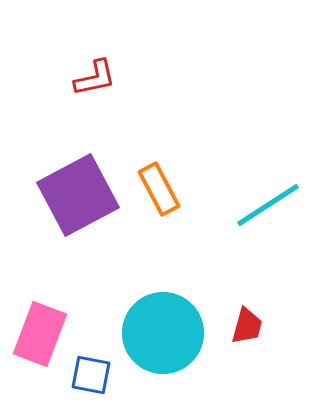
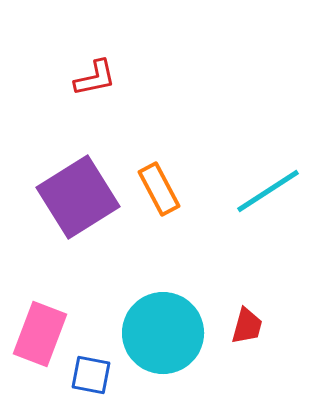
purple square: moved 2 px down; rotated 4 degrees counterclockwise
cyan line: moved 14 px up
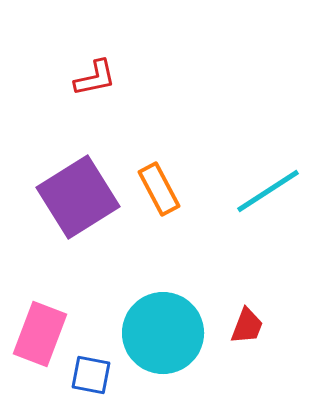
red trapezoid: rotated 6 degrees clockwise
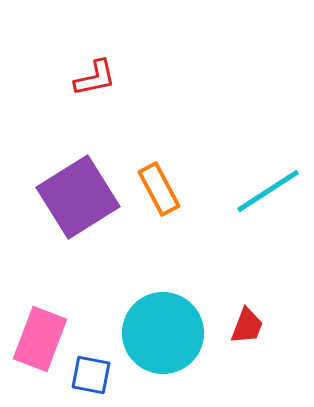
pink rectangle: moved 5 px down
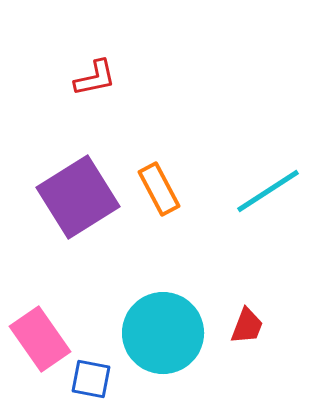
pink rectangle: rotated 56 degrees counterclockwise
blue square: moved 4 px down
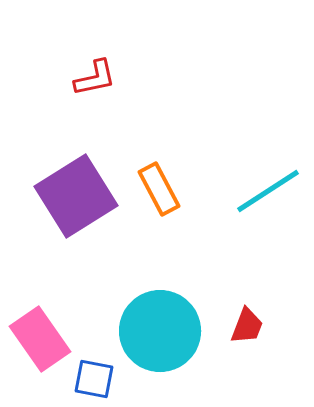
purple square: moved 2 px left, 1 px up
cyan circle: moved 3 px left, 2 px up
blue square: moved 3 px right
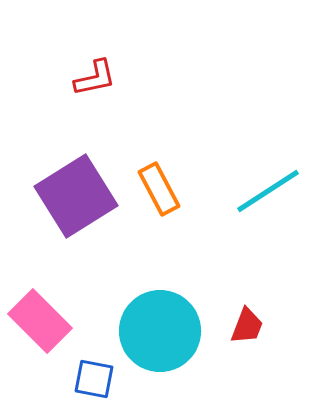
pink rectangle: moved 18 px up; rotated 10 degrees counterclockwise
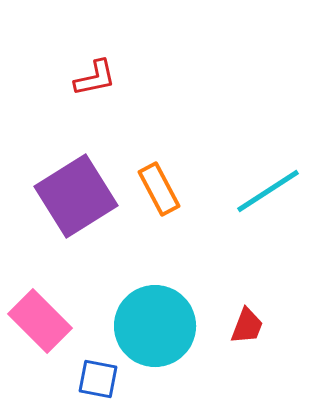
cyan circle: moved 5 px left, 5 px up
blue square: moved 4 px right
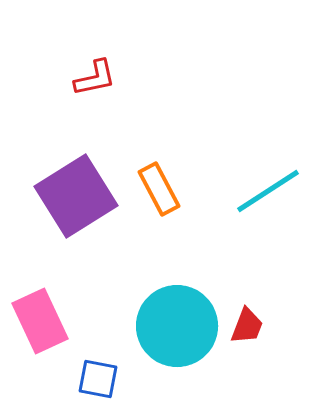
pink rectangle: rotated 20 degrees clockwise
cyan circle: moved 22 px right
